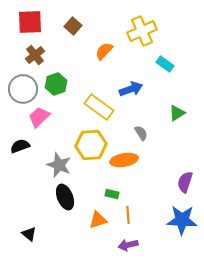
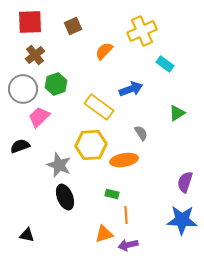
brown square: rotated 24 degrees clockwise
orange line: moved 2 px left
orange triangle: moved 6 px right, 14 px down
black triangle: moved 2 px left, 1 px down; rotated 28 degrees counterclockwise
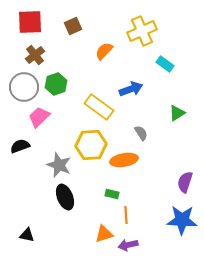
gray circle: moved 1 px right, 2 px up
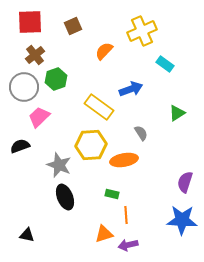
green hexagon: moved 5 px up
